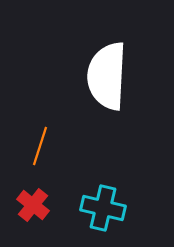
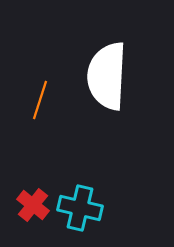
orange line: moved 46 px up
cyan cross: moved 23 px left
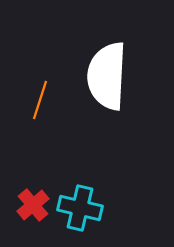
red cross: rotated 12 degrees clockwise
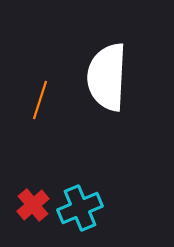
white semicircle: moved 1 px down
cyan cross: rotated 36 degrees counterclockwise
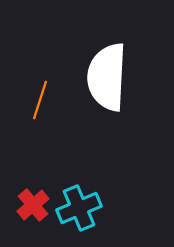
cyan cross: moved 1 px left
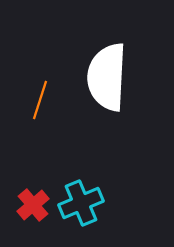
cyan cross: moved 2 px right, 5 px up
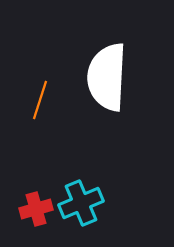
red cross: moved 3 px right, 4 px down; rotated 24 degrees clockwise
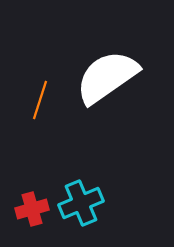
white semicircle: rotated 52 degrees clockwise
red cross: moved 4 px left
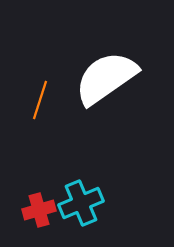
white semicircle: moved 1 px left, 1 px down
red cross: moved 7 px right, 1 px down
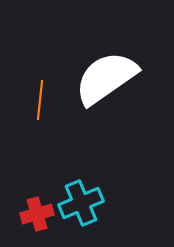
orange line: rotated 12 degrees counterclockwise
red cross: moved 2 px left, 4 px down
